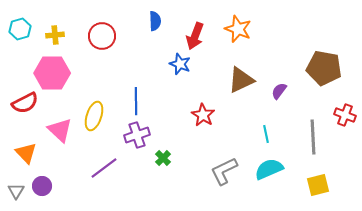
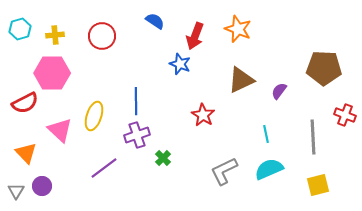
blue semicircle: rotated 54 degrees counterclockwise
brown pentagon: rotated 8 degrees counterclockwise
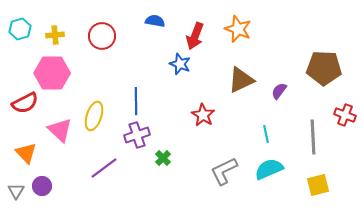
blue semicircle: rotated 24 degrees counterclockwise
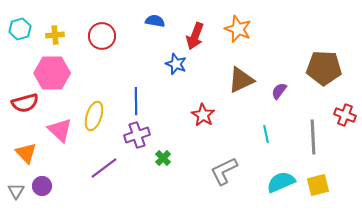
blue star: moved 4 px left
red semicircle: rotated 12 degrees clockwise
cyan semicircle: moved 12 px right, 13 px down
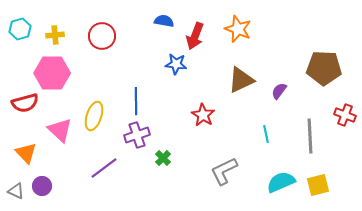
blue semicircle: moved 9 px right
blue star: rotated 15 degrees counterclockwise
gray line: moved 3 px left, 1 px up
gray triangle: rotated 36 degrees counterclockwise
